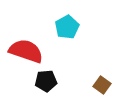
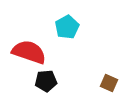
red semicircle: moved 3 px right, 1 px down
brown square: moved 7 px right, 2 px up; rotated 12 degrees counterclockwise
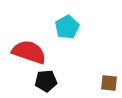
brown square: rotated 18 degrees counterclockwise
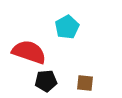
brown square: moved 24 px left
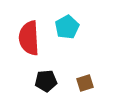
red semicircle: moved 14 px up; rotated 112 degrees counterclockwise
brown square: rotated 24 degrees counterclockwise
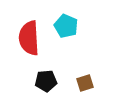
cyan pentagon: moved 1 px left, 1 px up; rotated 20 degrees counterclockwise
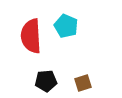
red semicircle: moved 2 px right, 2 px up
brown square: moved 2 px left
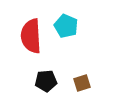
brown square: moved 1 px left
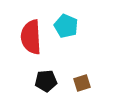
red semicircle: moved 1 px down
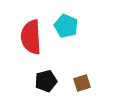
black pentagon: rotated 10 degrees counterclockwise
